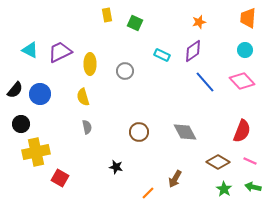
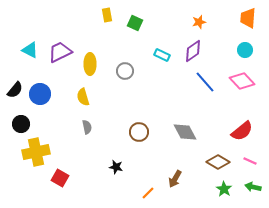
red semicircle: rotated 30 degrees clockwise
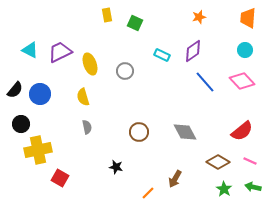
orange star: moved 5 px up
yellow ellipse: rotated 20 degrees counterclockwise
yellow cross: moved 2 px right, 2 px up
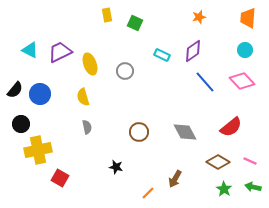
red semicircle: moved 11 px left, 4 px up
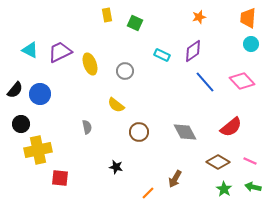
cyan circle: moved 6 px right, 6 px up
yellow semicircle: moved 33 px right, 8 px down; rotated 36 degrees counterclockwise
red square: rotated 24 degrees counterclockwise
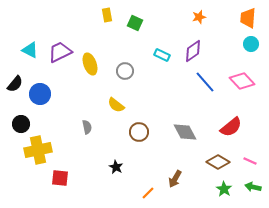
black semicircle: moved 6 px up
black star: rotated 16 degrees clockwise
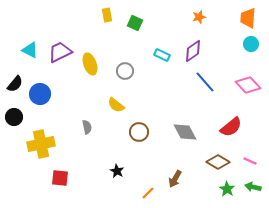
pink diamond: moved 6 px right, 4 px down
black circle: moved 7 px left, 7 px up
yellow cross: moved 3 px right, 6 px up
black star: moved 1 px right, 4 px down
green star: moved 3 px right
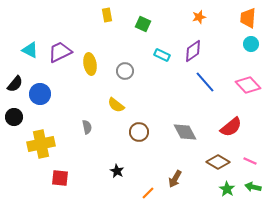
green square: moved 8 px right, 1 px down
yellow ellipse: rotated 10 degrees clockwise
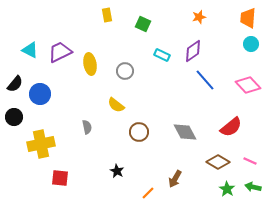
blue line: moved 2 px up
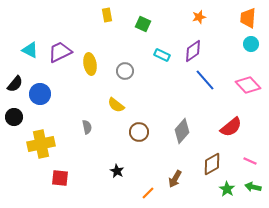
gray diamond: moved 3 px left, 1 px up; rotated 70 degrees clockwise
brown diamond: moved 6 px left, 2 px down; rotated 60 degrees counterclockwise
